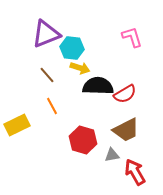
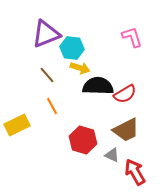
gray triangle: rotated 35 degrees clockwise
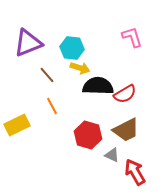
purple triangle: moved 18 px left, 9 px down
red hexagon: moved 5 px right, 5 px up
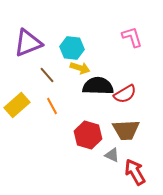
yellow rectangle: moved 20 px up; rotated 15 degrees counterclockwise
brown trapezoid: rotated 24 degrees clockwise
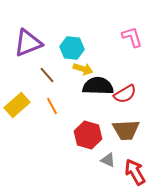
yellow arrow: moved 3 px right, 1 px down
gray triangle: moved 4 px left, 5 px down
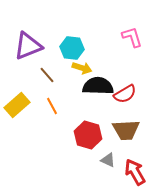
purple triangle: moved 3 px down
yellow arrow: moved 1 px left, 1 px up
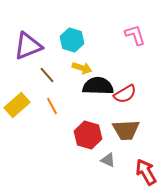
pink L-shape: moved 3 px right, 2 px up
cyan hexagon: moved 8 px up; rotated 10 degrees clockwise
red arrow: moved 11 px right
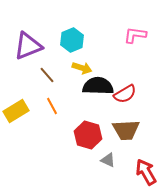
pink L-shape: rotated 65 degrees counterclockwise
cyan hexagon: rotated 20 degrees clockwise
yellow rectangle: moved 1 px left, 6 px down; rotated 10 degrees clockwise
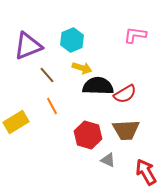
yellow rectangle: moved 11 px down
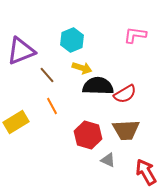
purple triangle: moved 7 px left, 5 px down
